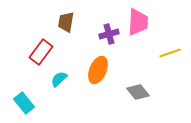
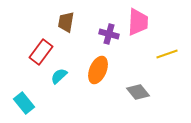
purple cross: rotated 30 degrees clockwise
yellow line: moved 3 px left, 1 px down
cyan semicircle: moved 3 px up
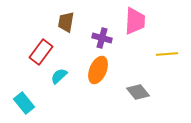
pink trapezoid: moved 3 px left, 1 px up
purple cross: moved 7 px left, 4 px down
yellow line: rotated 15 degrees clockwise
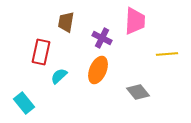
purple cross: rotated 12 degrees clockwise
red rectangle: rotated 25 degrees counterclockwise
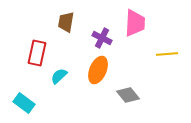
pink trapezoid: moved 2 px down
red rectangle: moved 4 px left, 1 px down
gray diamond: moved 10 px left, 3 px down
cyan rectangle: rotated 15 degrees counterclockwise
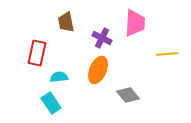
brown trapezoid: rotated 20 degrees counterclockwise
cyan semicircle: moved 1 px down; rotated 36 degrees clockwise
cyan rectangle: moved 27 px right; rotated 20 degrees clockwise
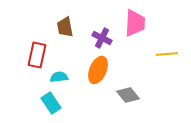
brown trapezoid: moved 1 px left, 5 px down
red rectangle: moved 2 px down
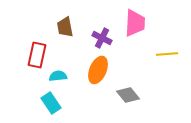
cyan semicircle: moved 1 px left, 1 px up
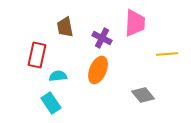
gray diamond: moved 15 px right
